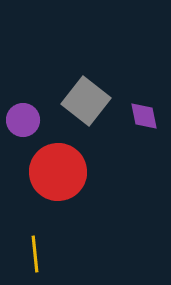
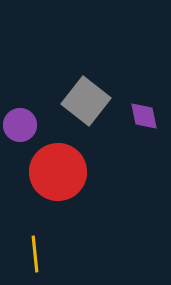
purple circle: moved 3 px left, 5 px down
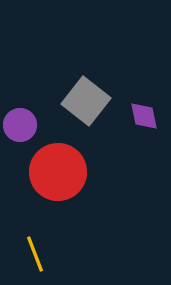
yellow line: rotated 15 degrees counterclockwise
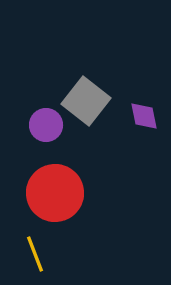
purple circle: moved 26 px right
red circle: moved 3 px left, 21 px down
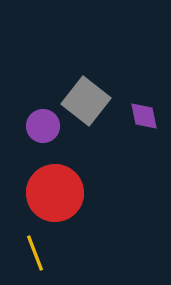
purple circle: moved 3 px left, 1 px down
yellow line: moved 1 px up
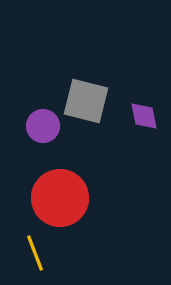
gray square: rotated 24 degrees counterclockwise
red circle: moved 5 px right, 5 px down
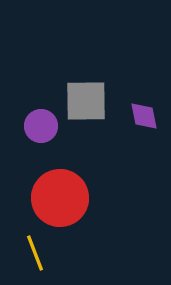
gray square: rotated 15 degrees counterclockwise
purple circle: moved 2 px left
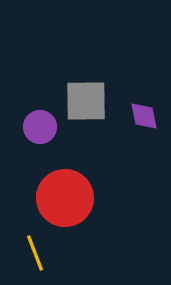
purple circle: moved 1 px left, 1 px down
red circle: moved 5 px right
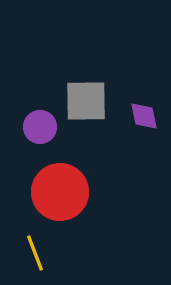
red circle: moved 5 px left, 6 px up
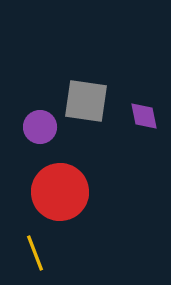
gray square: rotated 9 degrees clockwise
